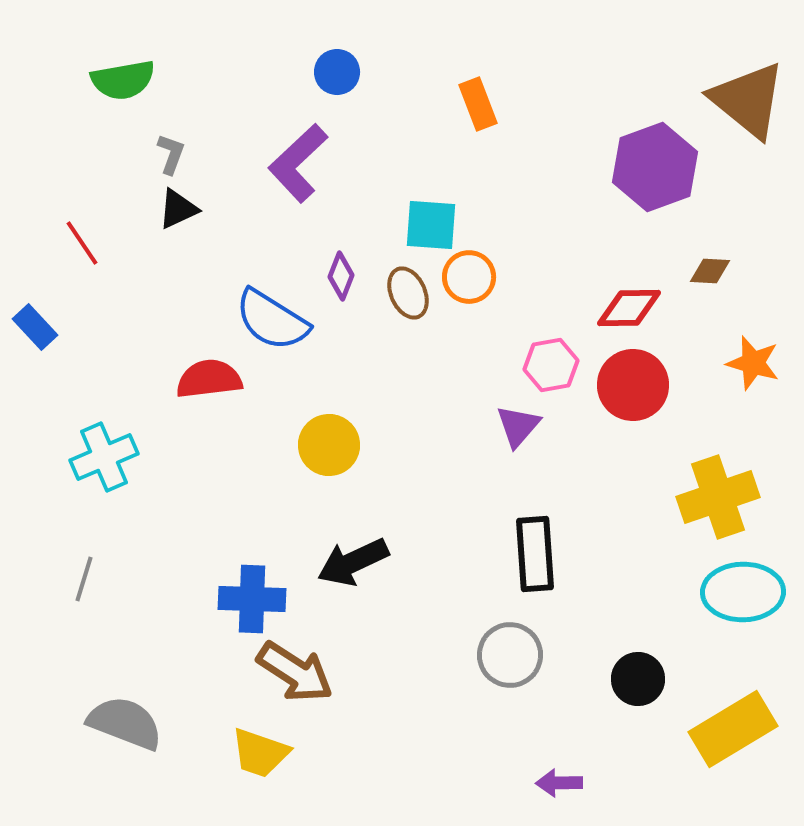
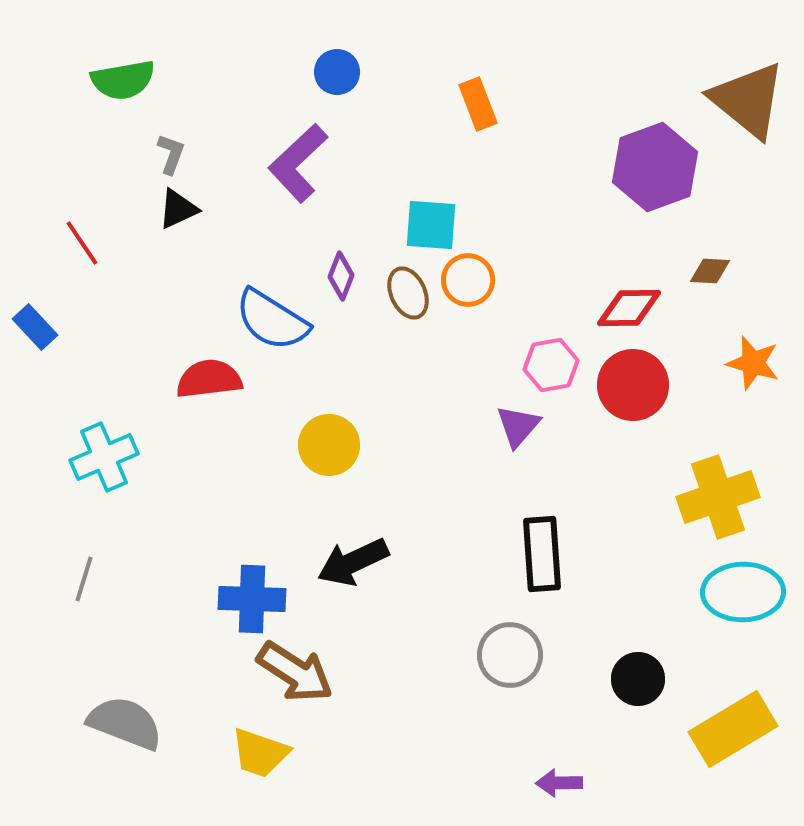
orange circle: moved 1 px left, 3 px down
black rectangle: moved 7 px right
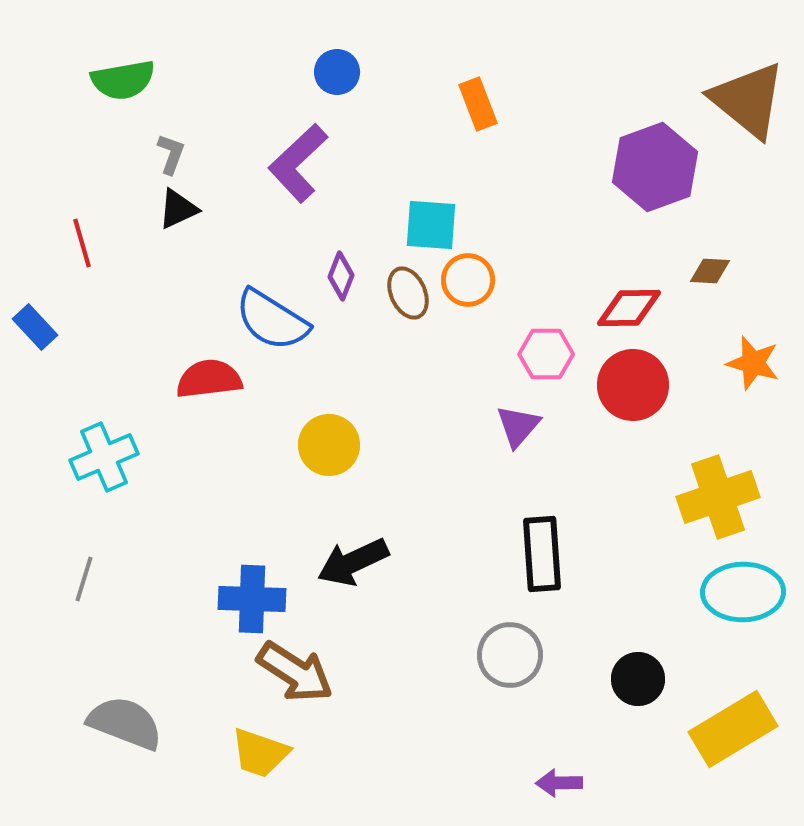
red line: rotated 18 degrees clockwise
pink hexagon: moved 5 px left, 11 px up; rotated 10 degrees clockwise
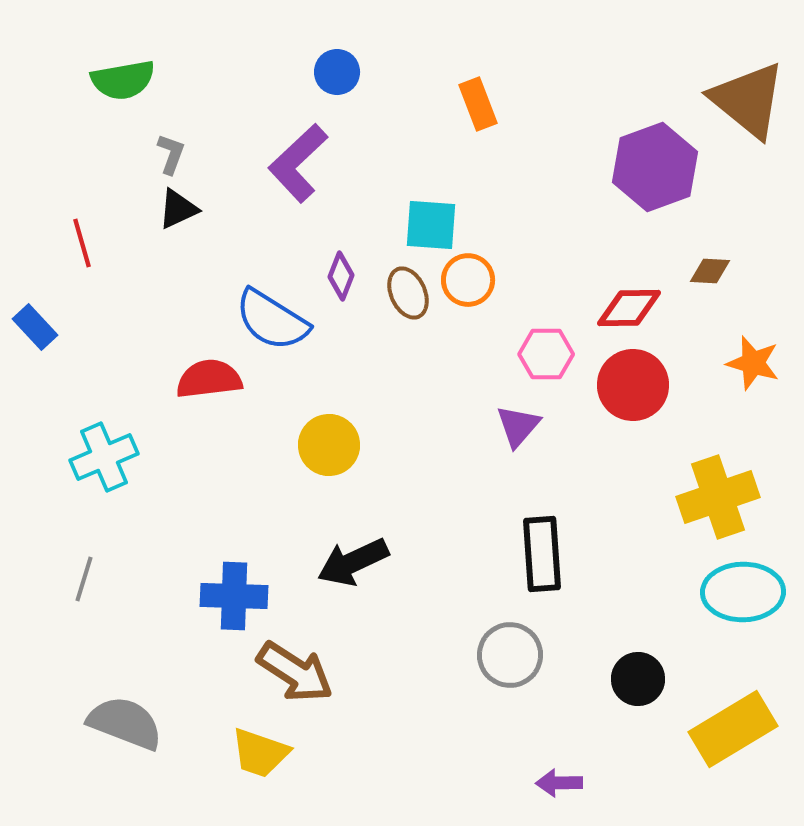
blue cross: moved 18 px left, 3 px up
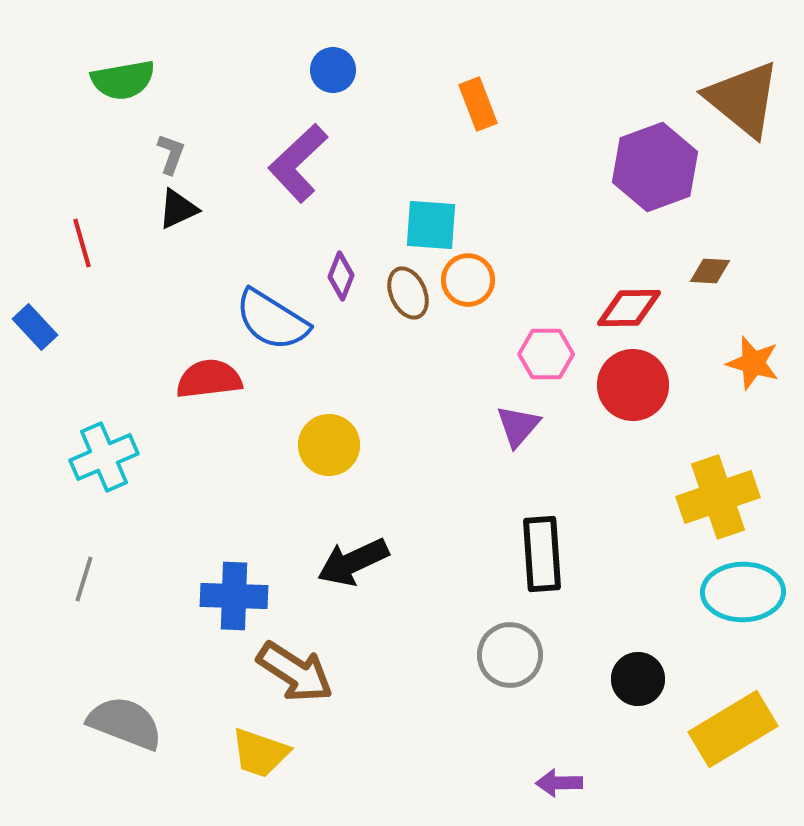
blue circle: moved 4 px left, 2 px up
brown triangle: moved 5 px left, 1 px up
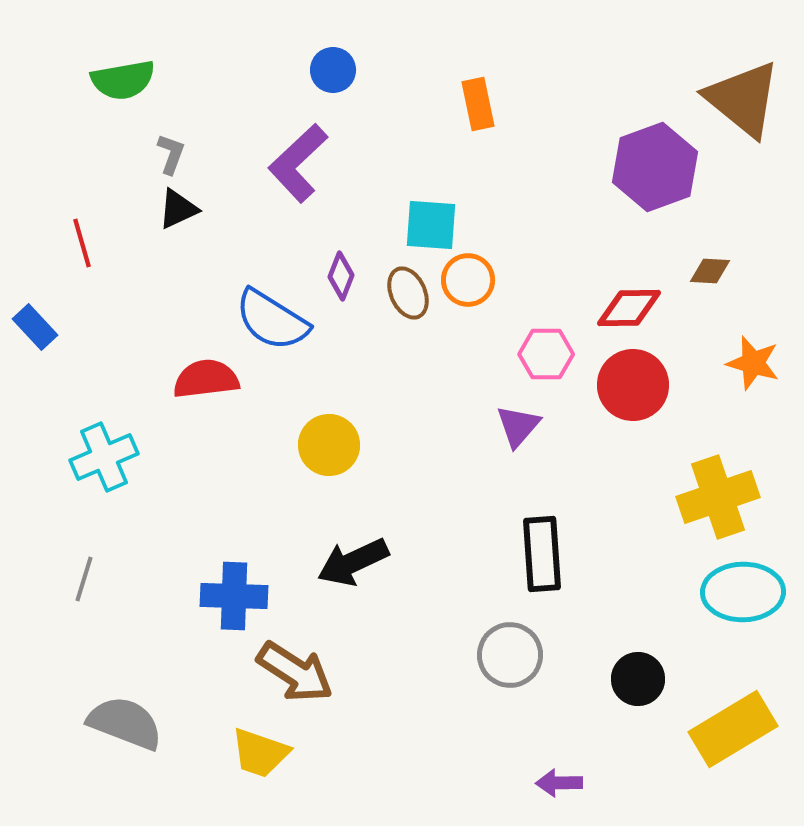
orange rectangle: rotated 9 degrees clockwise
red semicircle: moved 3 px left
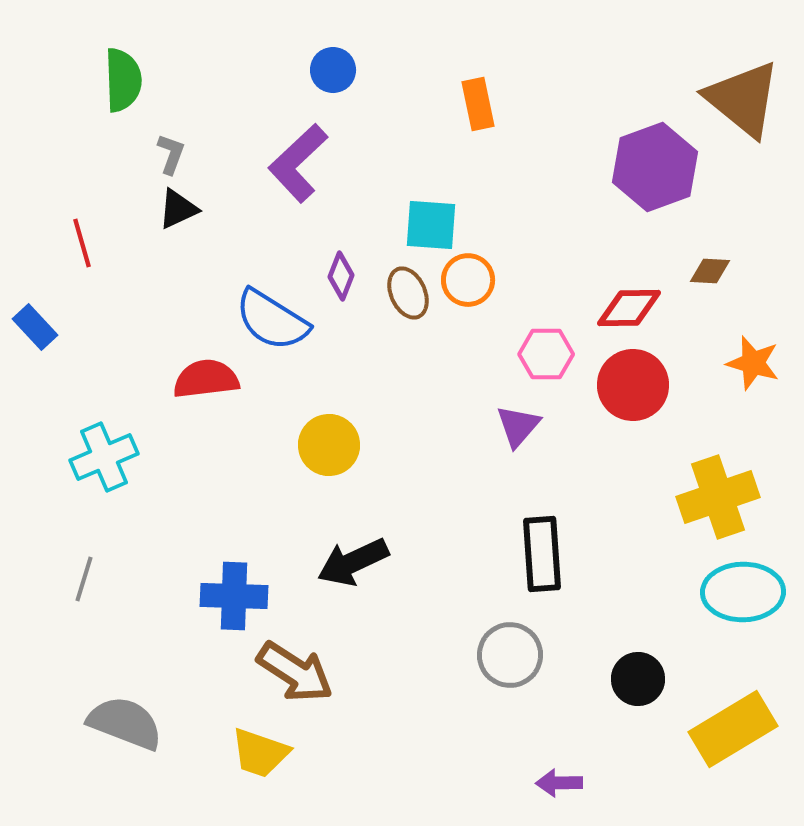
green semicircle: rotated 82 degrees counterclockwise
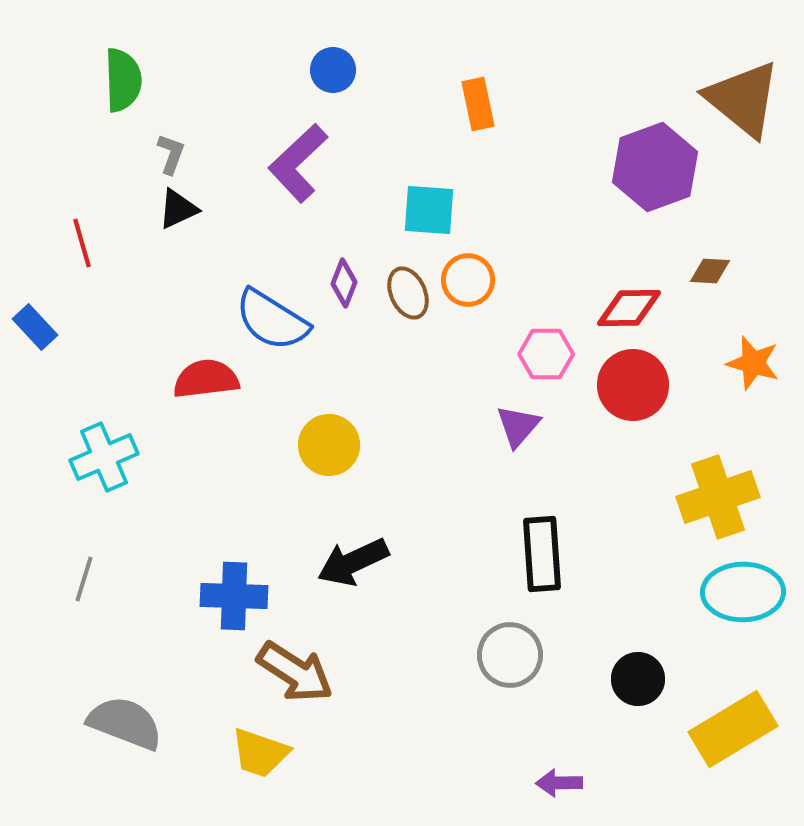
cyan square: moved 2 px left, 15 px up
purple diamond: moved 3 px right, 7 px down
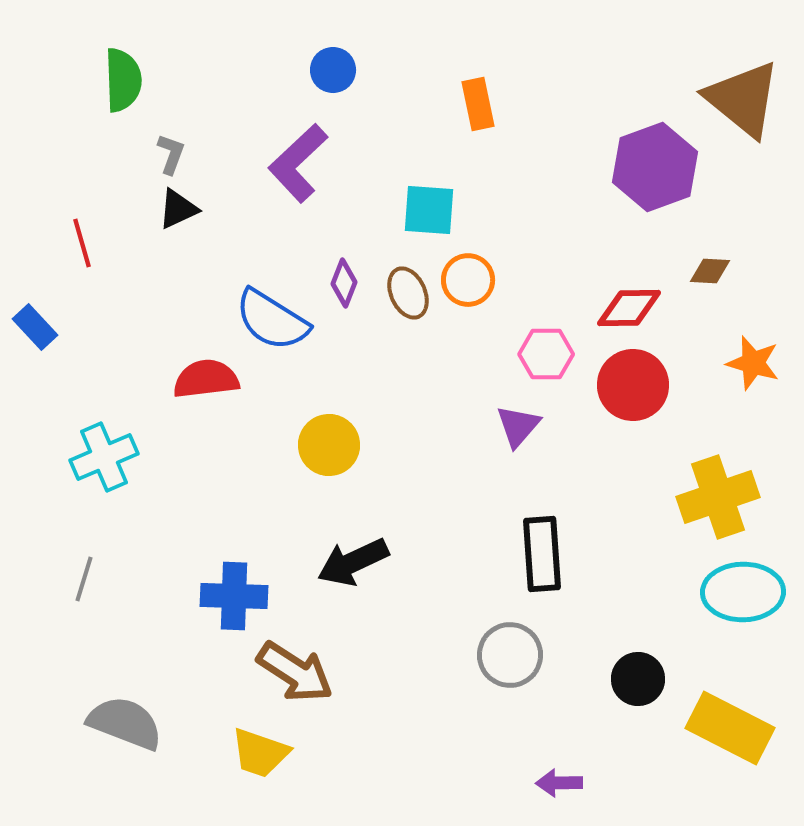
yellow rectangle: moved 3 px left, 1 px up; rotated 58 degrees clockwise
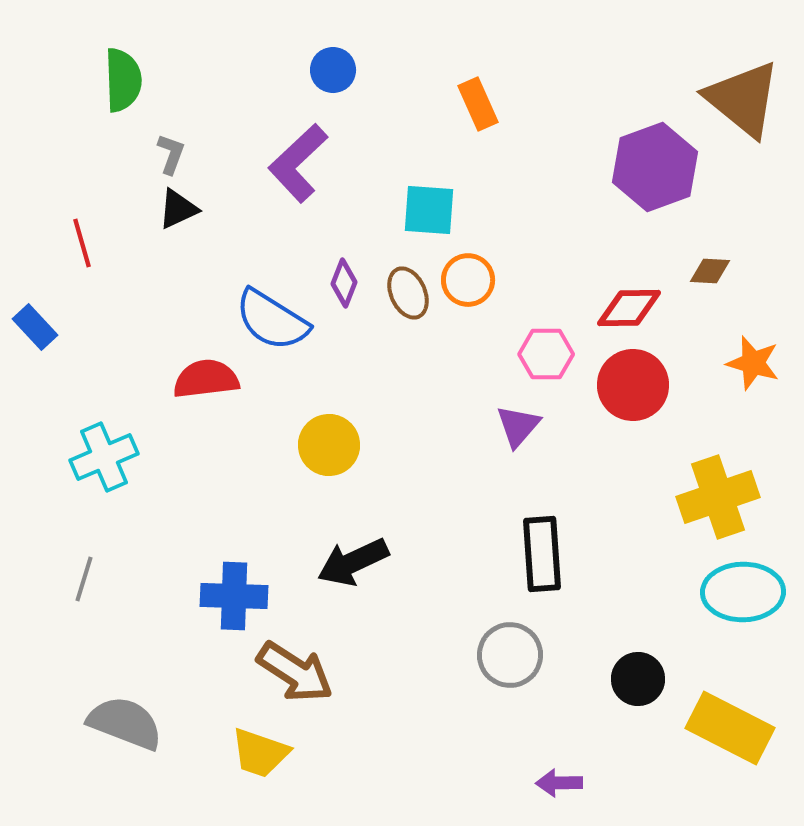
orange rectangle: rotated 12 degrees counterclockwise
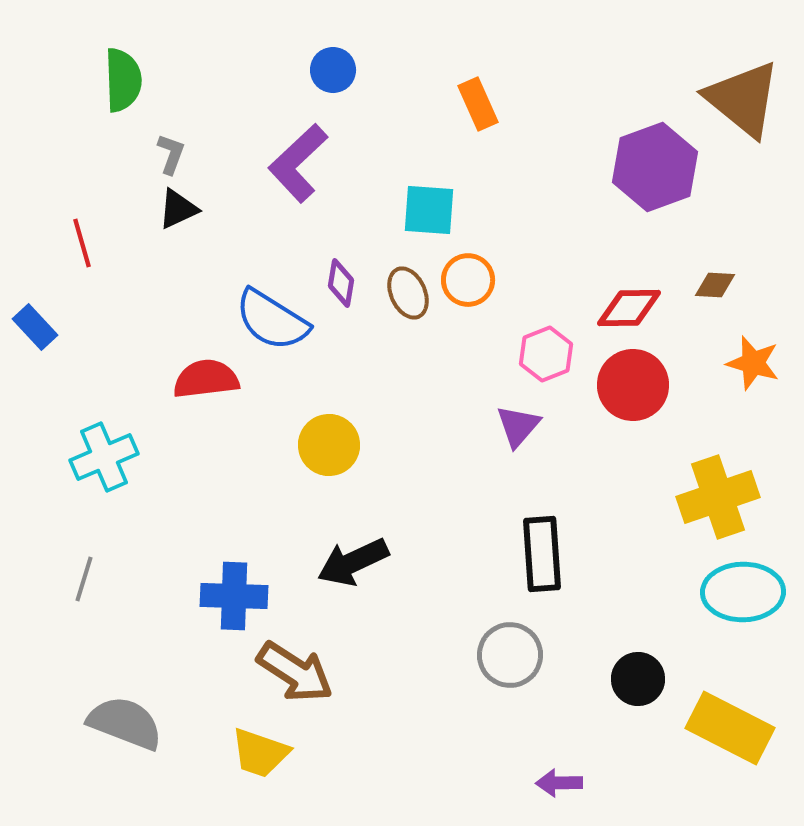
brown diamond: moved 5 px right, 14 px down
purple diamond: moved 3 px left; rotated 12 degrees counterclockwise
pink hexagon: rotated 22 degrees counterclockwise
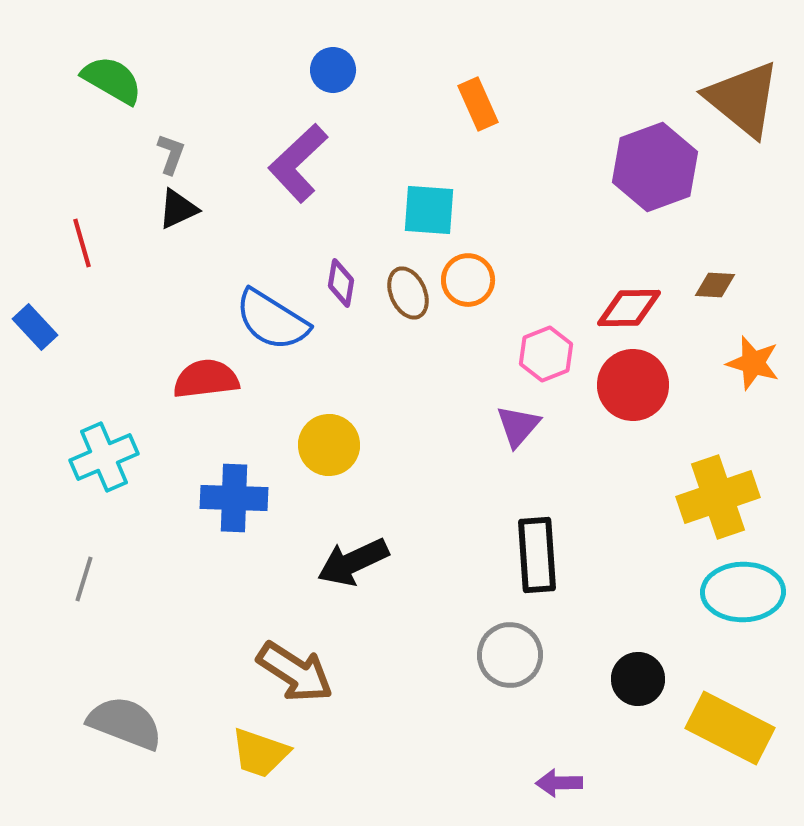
green semicircle: moved 11 px left; rotated 58 degrees counterclockwise
black rectangle: moved 5 px left, 1 px down
blue cross: moved 98 px up
